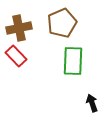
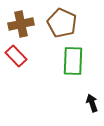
brown pentagon: rotated 24 degrees counterclockwise
brown cross: moved 2 px right, 4 px up
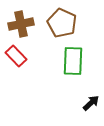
black arrow: moved 1 px left; rotated 66 degrees clockwise
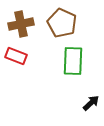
red rectangle: rotated 25 degrees counterclockwise
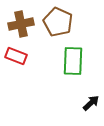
brown pentagon: moved 4 px left, 1 px up
